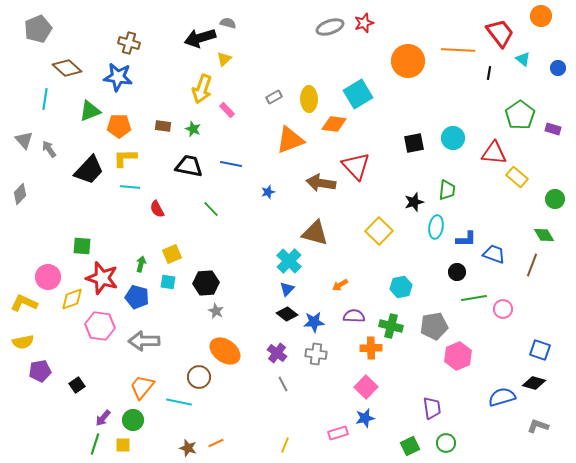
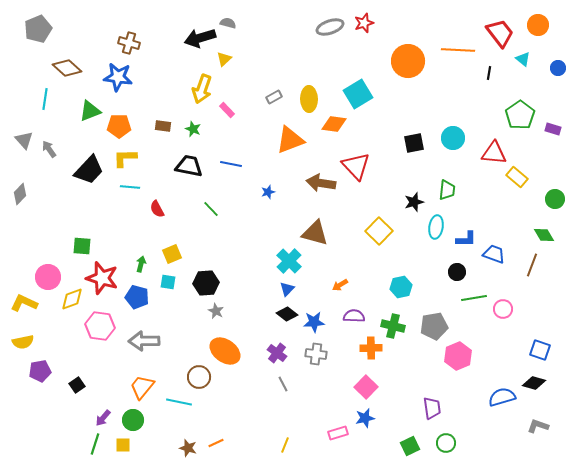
orange circle at (541, 16): moved 3 px left, 9 px down
green cross at (391, 326): moved 2 px right
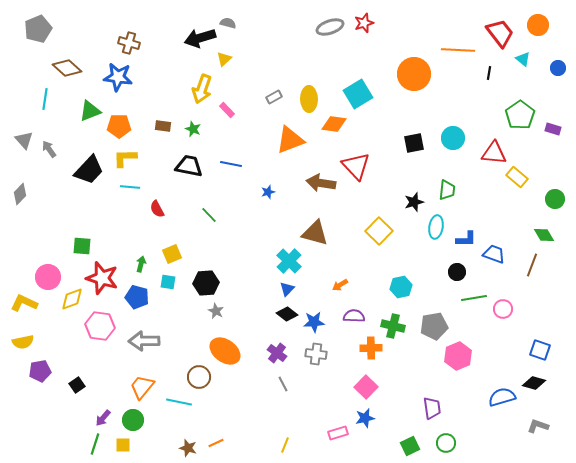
orange circle at (408, 61): moved 6 px right, 13 px down
green line at (211, 209): moved 2 px left, 6 px down
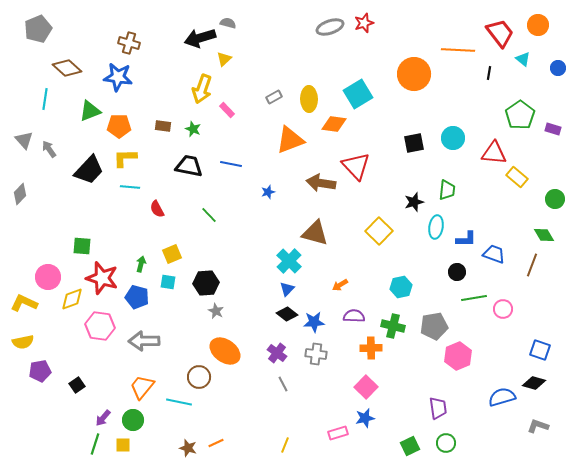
purple trapezoid at (432, 408): moved 6 px right
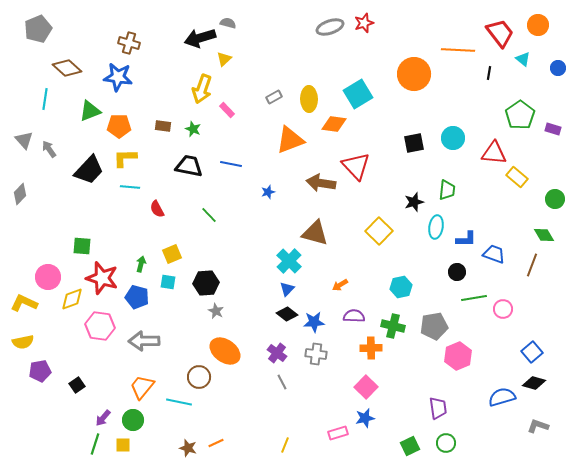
blue square at (540, 350): moved 8 px left, 2 px down; rotated 30 degrees clockwise
gray line at (283, 384): moved 1 px left, 2 px up
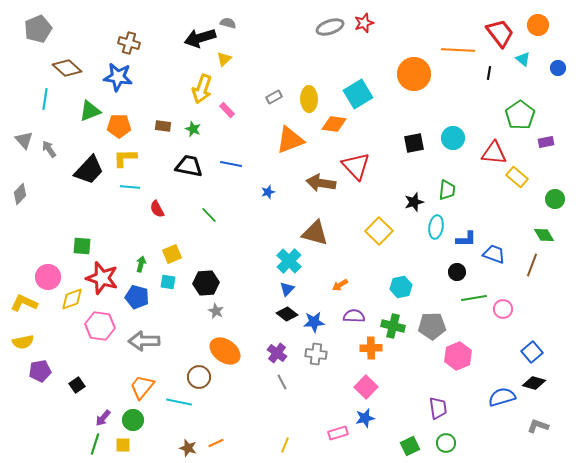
purple rectangle at (553, 129): moved 7 px left, 13 px down; rotated 28 degrees counterclockwise
gray pentagon at (434, 326): moved 2 px left; rotated 8 degrees clockwise
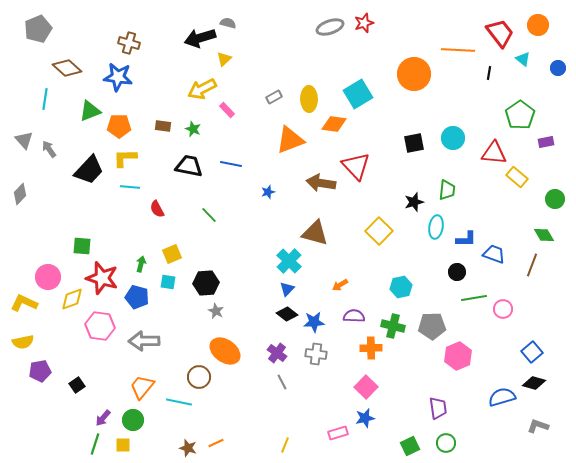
yellow arrow at (202, 89): rotated 44 degrees clockwise
